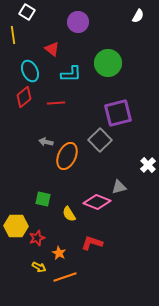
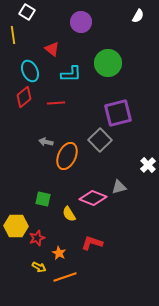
purple circle: moved 3 px right
pink diamond: moved 4 px left, 4 px up
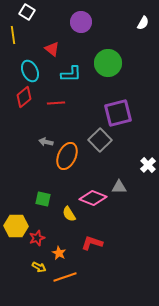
white semicircle: moved 5 px right, 7 px down
gray triangle: rotated 14 degrees clockwise
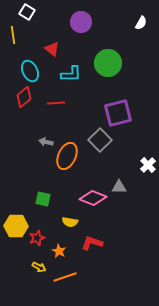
white semicircle: moved 2 px left
yellow semicircle: moved 1 px right, 8 px down; rotated 49 degrees counterclockwise
orange star: moved 2 px up
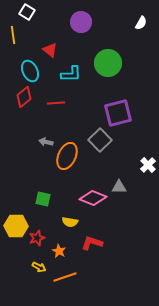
red triangle: moved 2 px left, 1 px down
